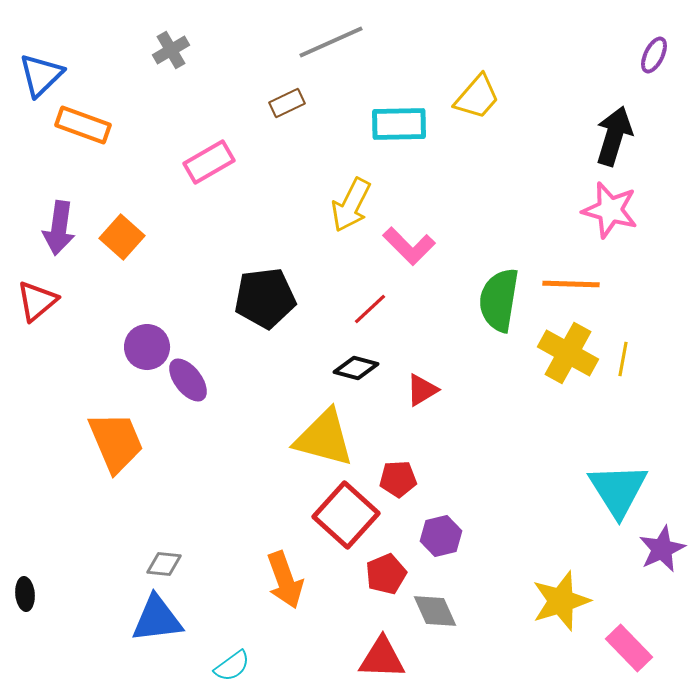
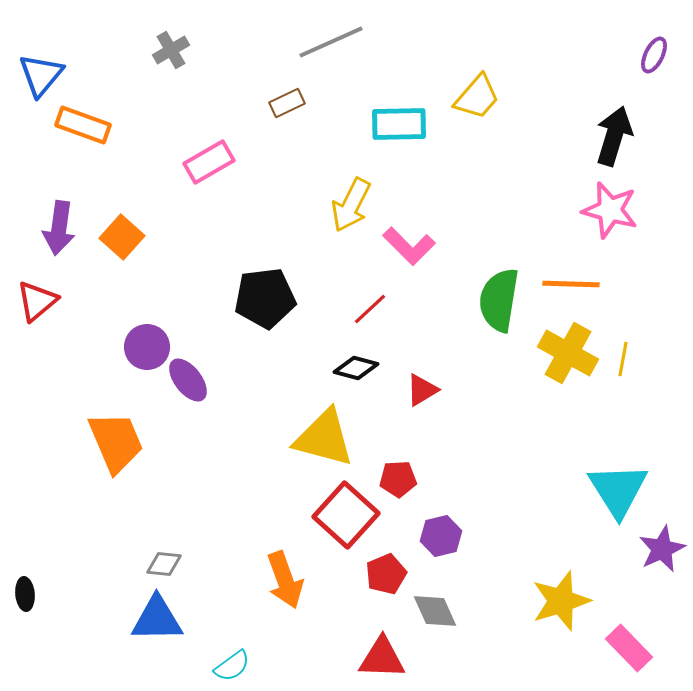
blue triangle at (41, 75): rotated 6 degrees counterclockwise
blue triangle at (157, 619): rotated 6 degrees clockwise
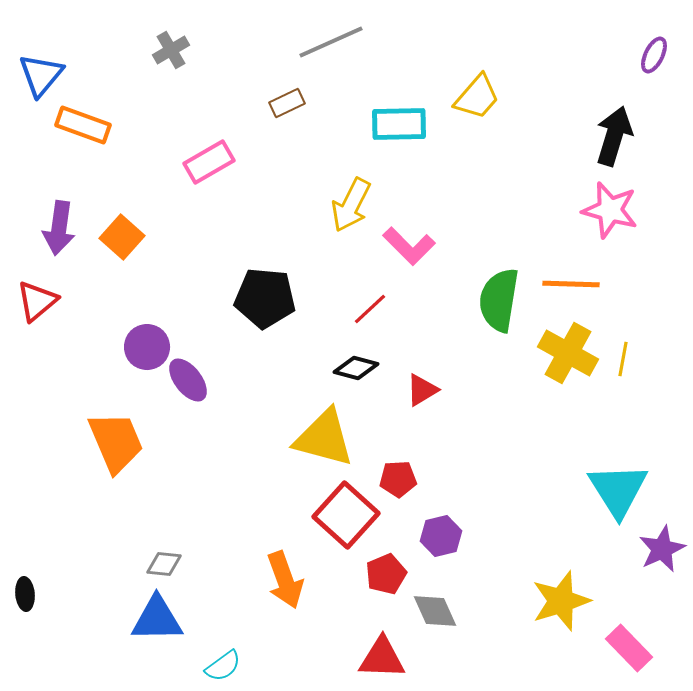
black pentagon at (265, 298): rotated 12 degrees clockwise
cyan semicircle at (232, 666): moved 9 px left
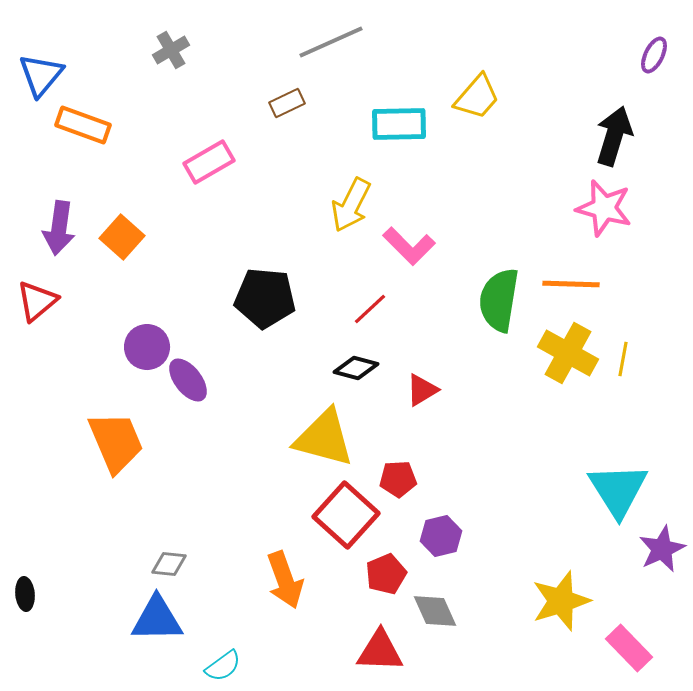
pink star at (610, 210): moved 6 px left, 2 px up
gray diamond at (164, 564): moved 5 px right
red triangle at (382, 658): moved 2 px left, 7 px up
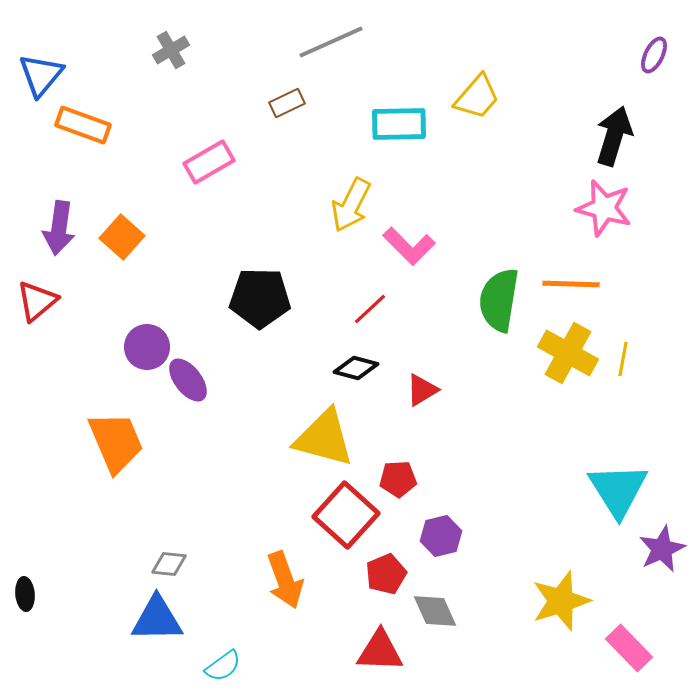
black pentagon at (265, 298): moved 5 px left; rotated 4 degrees counterclockwise
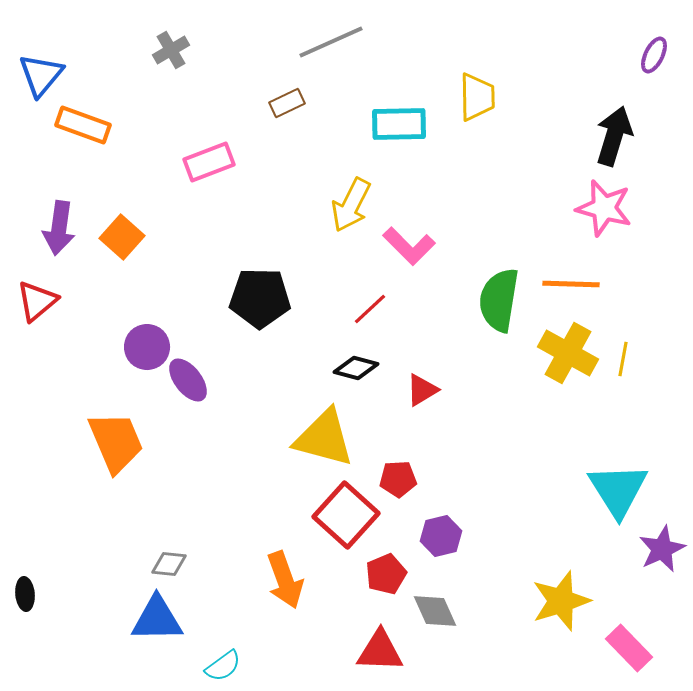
yellow trapezoid at (477, 97): rotated 42 degrees counterclockwise
pink rectangle at (209, 162): rotated 9 degrees clockwise
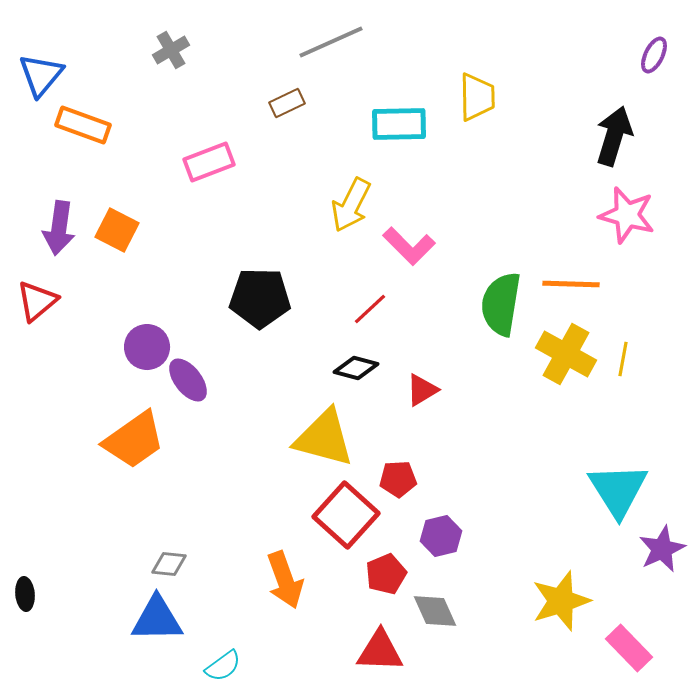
pink star at (604, 208): moved 23 px right, 7 px down
orange square at (122, 237): moved 5 px left, 7 px up; rotated 15 degrees counterclockwise
green semicircle at (499, 300): moved 2 px right, 4 px down
yellow cross at (568, 353): moved 2 px left, 1 px down
orange trapezoid at (116, 442): moved 18 px right, 2 px up; rotated 78 degrees clockwise
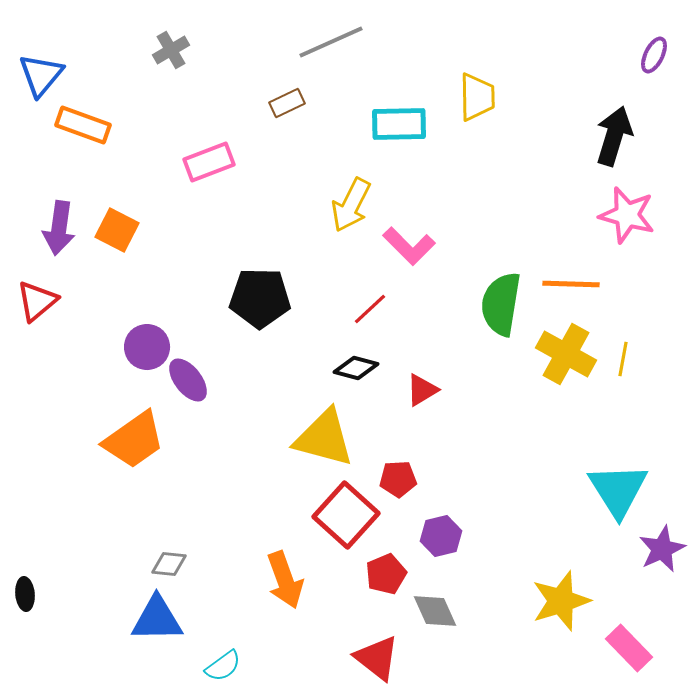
red triangle at (380, 651): moved 3 px left, 7 px down; rotated 36 degrees clockwise
